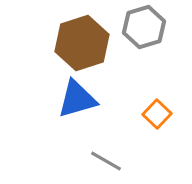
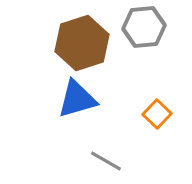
gray hexagon: rotated 12 degrees clockwise
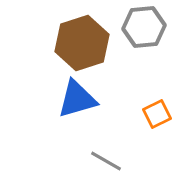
orange square: rotated 20 degrees clockwise
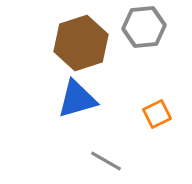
brown hexagon: moved 1 px left
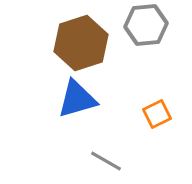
gray hexagon: moved 2 px right, 2 px up
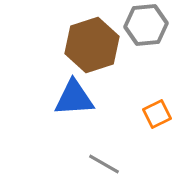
brown hexagon: moved 11 px right, 2 px down
blue triangle: moved 3 px left, 1 px up; rotated 12 degrees clockwise
gray line: moved 2 px left, 3 px down
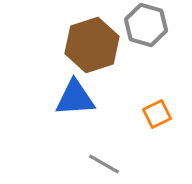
gray hexagon: rotated 21 degrees clockwise
blue triangle: moved 1 px right
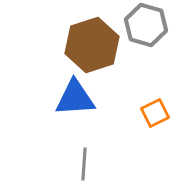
orange square: moved 2 px left, 1 px up
gray line: moved 20 px left; rotated 64 degrees clockwise
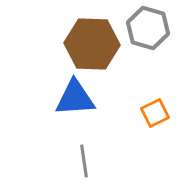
gray hexagon: moved 2 px right, 3 px down
brown hexagon: moved 1 px up; rotated 20 degrees clockwise
gray line: moved 3 px up; rotated 12 degrees counterclockwise
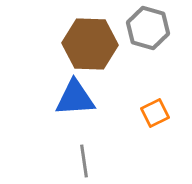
brown hexagon: moved 2 px left
